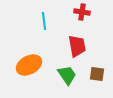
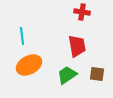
cyan line: moved 22 px left, 15 px down
green trapezoid: rotated 90 degrees counterclockwise
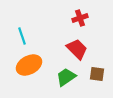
red cross: moved 2 px left, 6 px down; rotated 28 degrees counterclockwise
cyan line: rotated 12 degrees counterclockwise
red trapezoid: moved 3 px down; rotated 35 degrees counterclockwise
green trapezoid: moved 1 px left, 2 px down
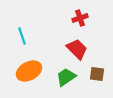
orange ellipse: moved 6 px down
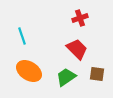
orange ellipse: rotated 60 degrees clockwise
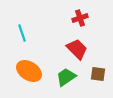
cyan line: moved 3 px up
brown square: moved 1 px right
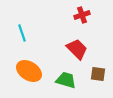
red cross: moved 2 px right, 3 px up
green trapezoid: moved 3 px down; rotated 50 degrees clockwise
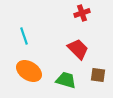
red cross: moved 2 px up
cyan line: moved 2 px right, 3 px down
red trapezoid: moved 1 px right
brown square: moved 1 px down
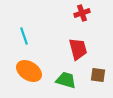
red trapezoid: rotated 30 degrees clockwise
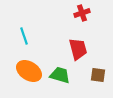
green trapezoid: moved 6 px left, 5 px up
